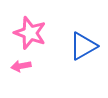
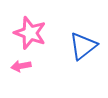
blue triangle: rotated 8 degrees counterclockwise
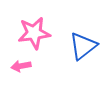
pink star: moved 4 px right; rotated 28 degrees counterclockwise
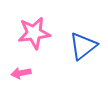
pink arrow: moved 7 px down
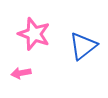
pink star: moved 1 px down; rotated 28 degrees clockwise
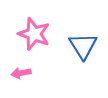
blue triangle: rotated 24 degrees counterclockwise
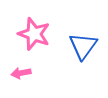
blue triangle: rotated 8 degrees clockwise
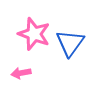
blue triangle: moved 13 px left, 3 px up
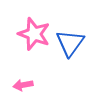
pink arrow: moved 2 px right, 12 px down
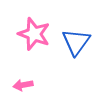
blue triangle: moved 6 px right, 1 px up
